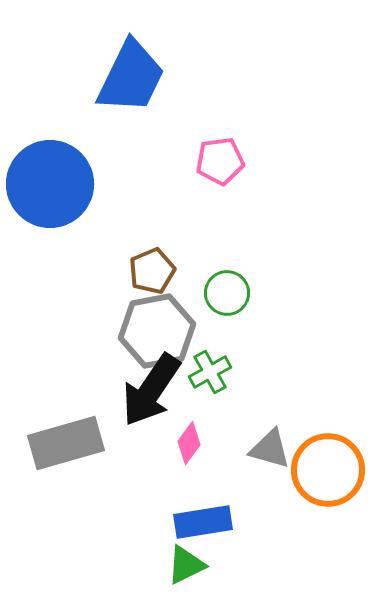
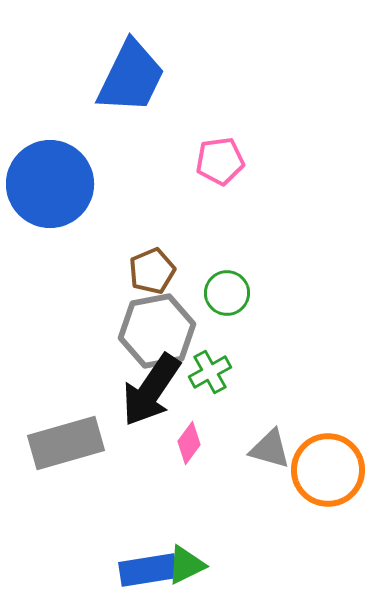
blue rectangle: moved 55 px left, 48 px down
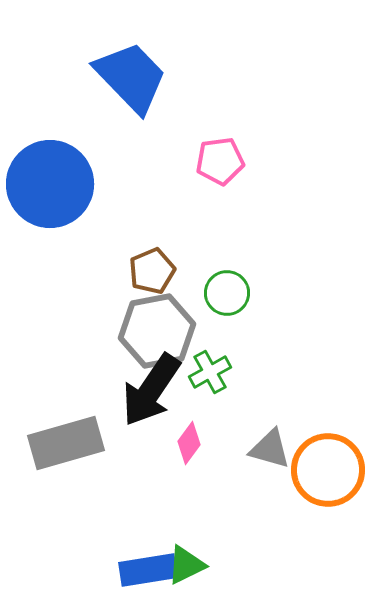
blue trapezoid: rotated 70 degrees counterclockwise
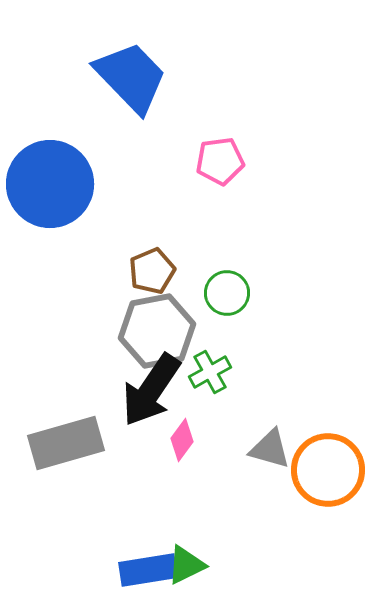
pink diamond: moved 7 px left, 3 px up
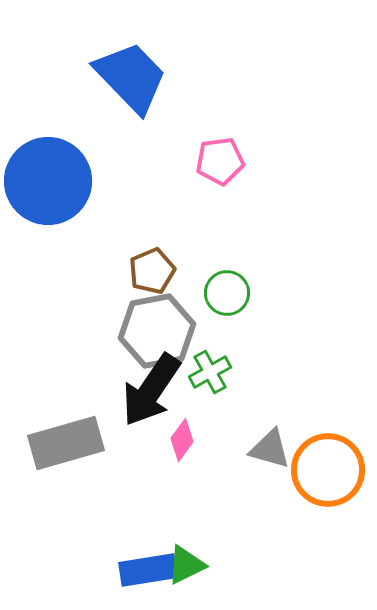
blue circle: moved 2 px left, 3 px up
